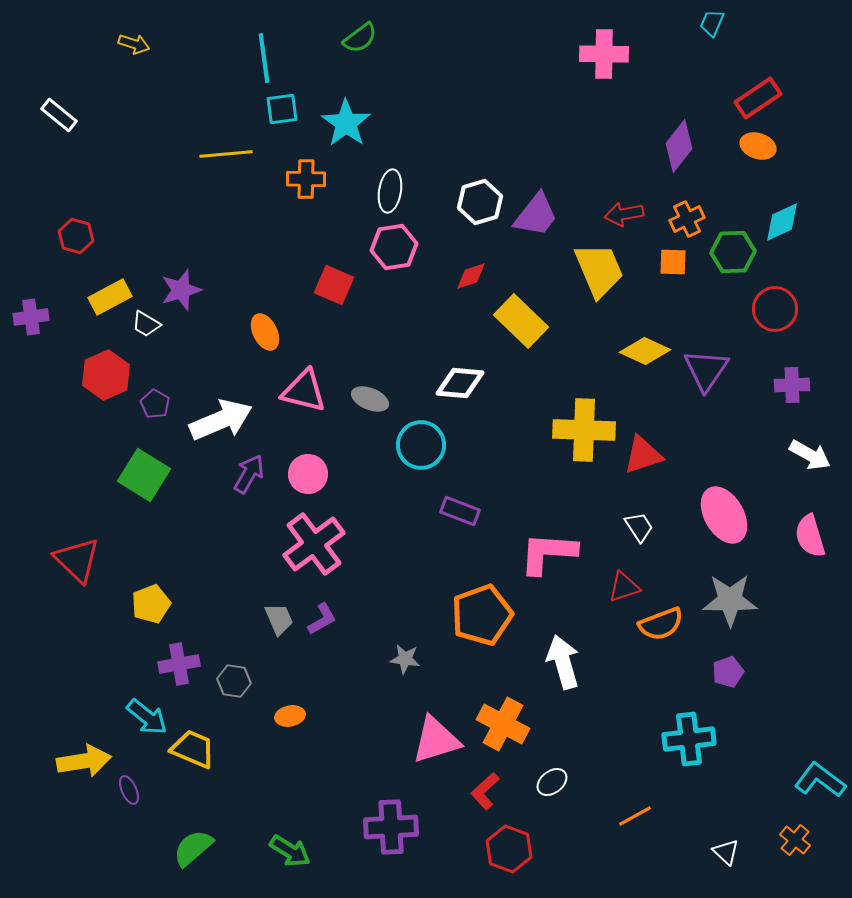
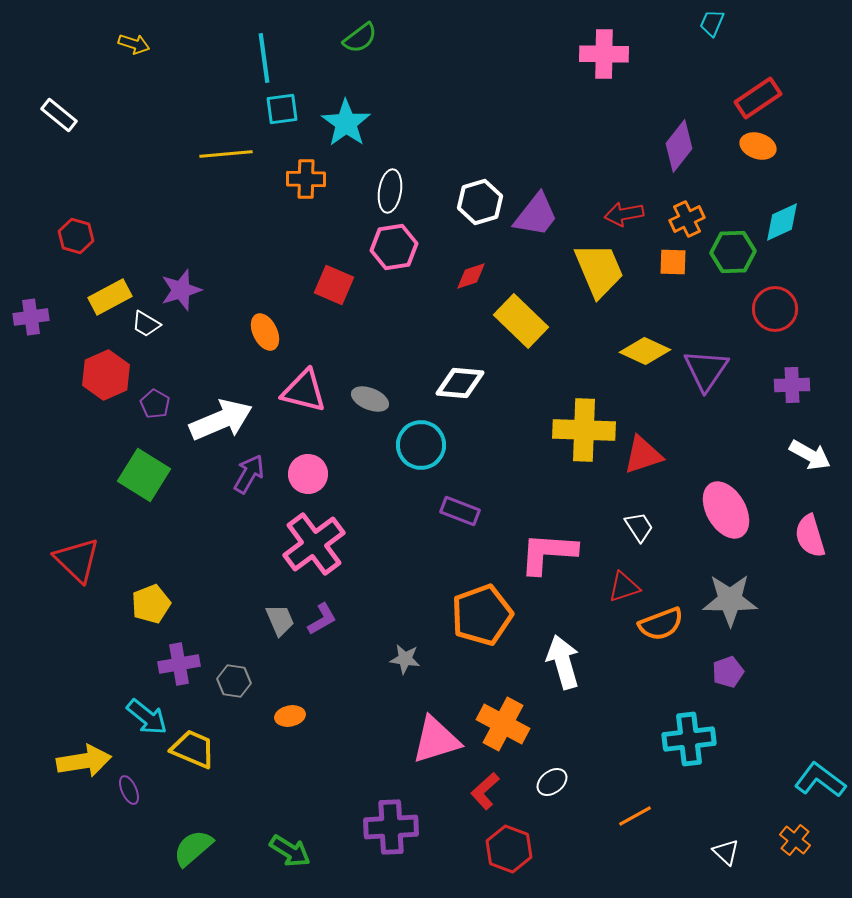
pink ellipse at (724, 515): moved 2 px right, 5 px up
gray trapezoid at (279, 619): moved 1 px right, 1 px down
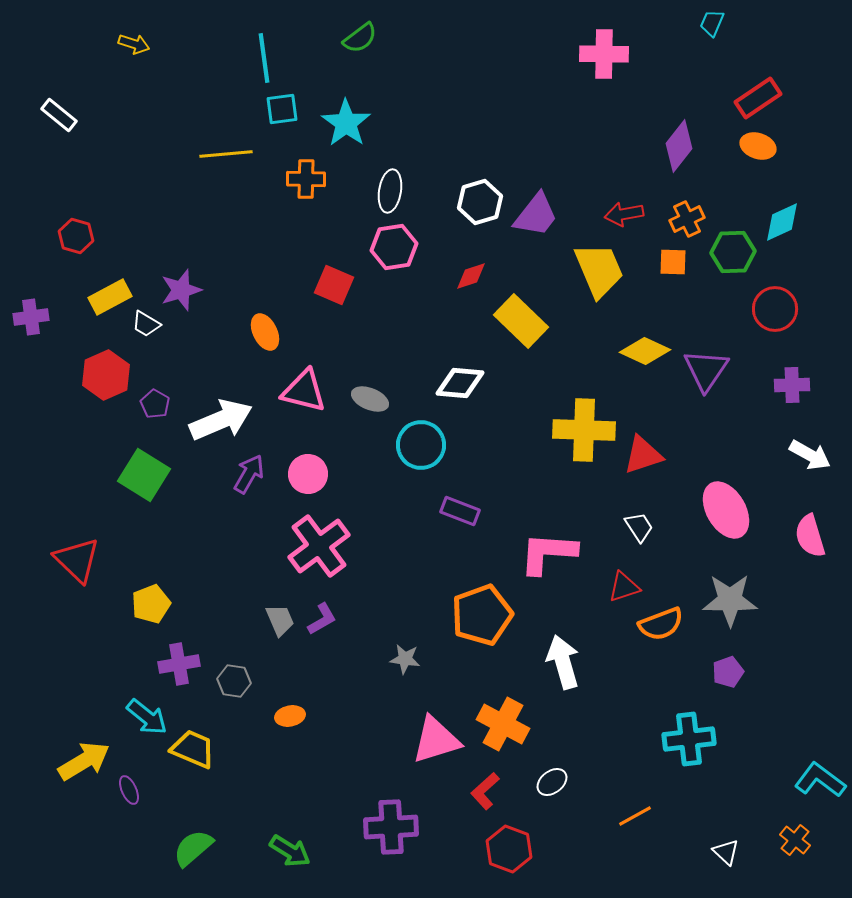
pink cross at (314, 544): moved 5 px right, 2 px down
yellow arrow at (84, 761): rotated 22 degrees counterclockwise
